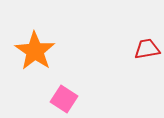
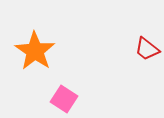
red trapezoid: rotated 132 degrees counterclockwise
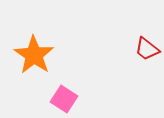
orange star: moved 1 px left, 4 px down
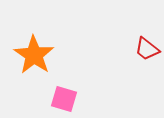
pink square: rotated 16 degrees counterclockwise
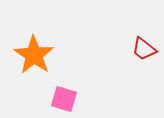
red trapezoid: moved 3 px left
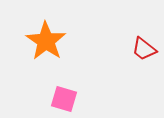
orange star: moved 12 px right, 14 px up
